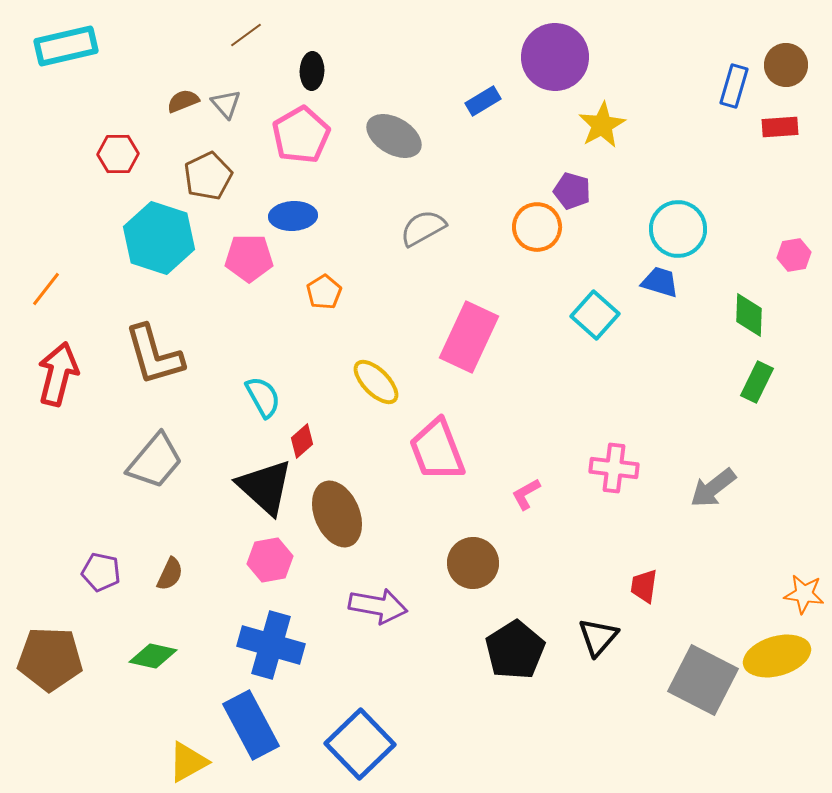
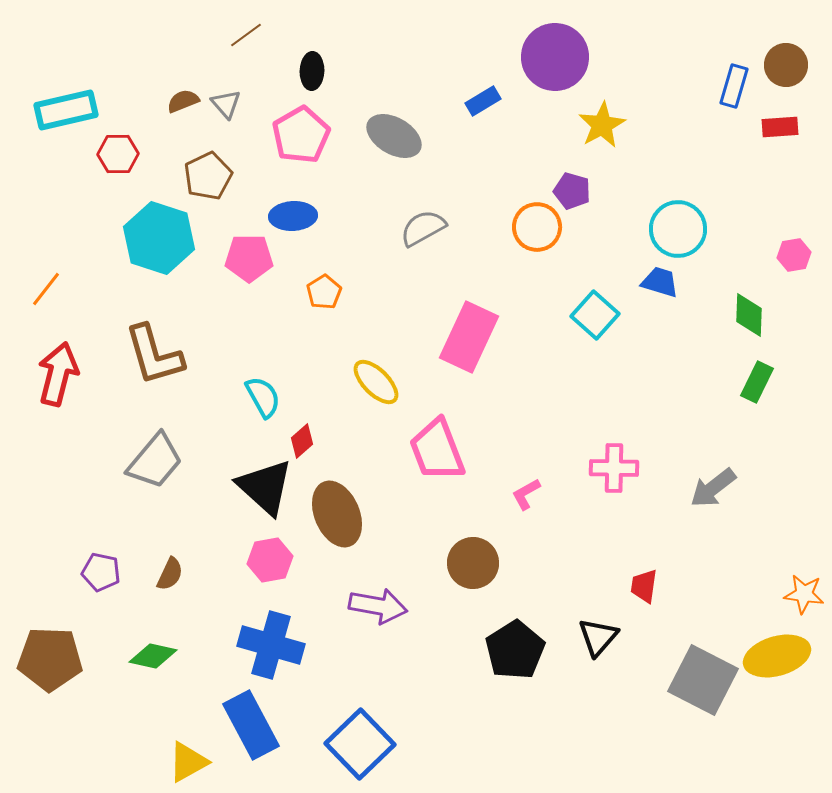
cyan rectangle at (66, 46): moved 64 px down
pink cross at (614, 468): rotated 6 degrees counterclockwise
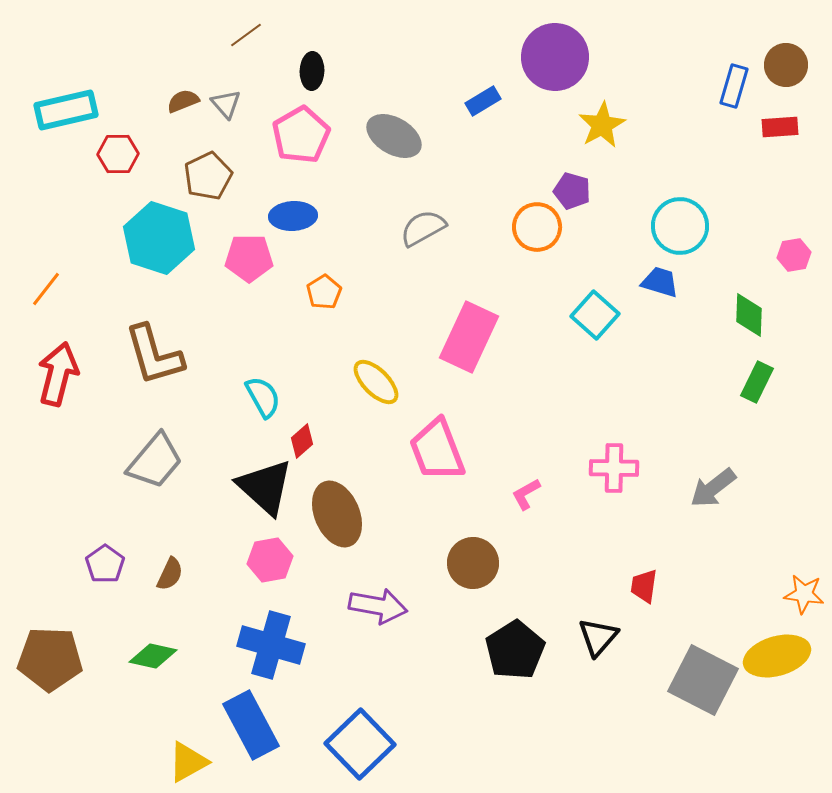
cyan circle at (678, 229): moved 2 px right, 3 px up
purple pentagon at (101, 572): moved 4 px right, 8 px up; rotated 24 degrees clockwise
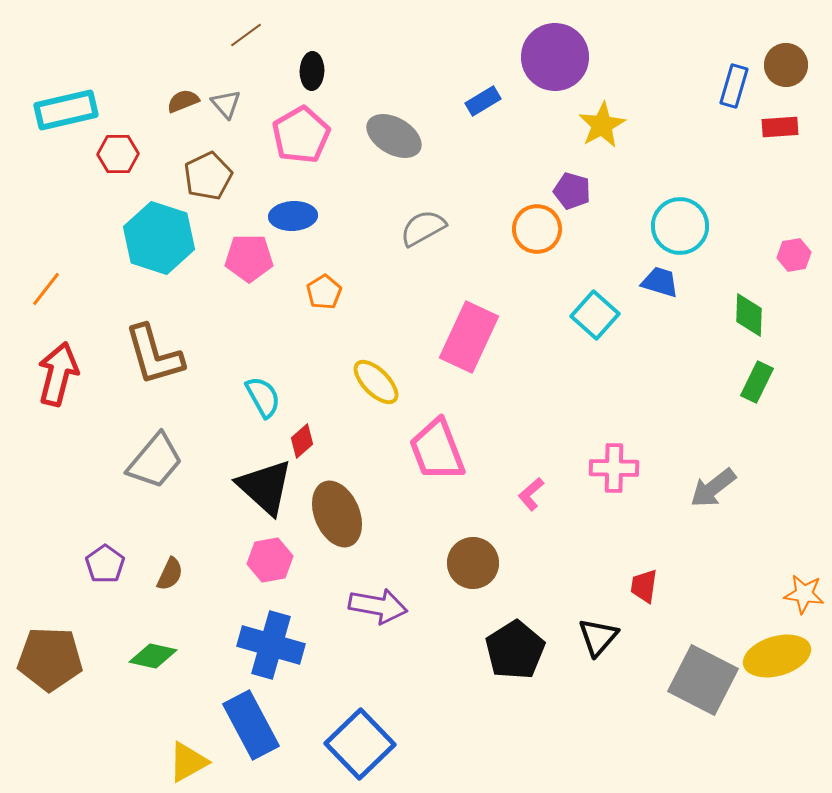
orange circle at (537, 227): moved 2 px down
pink L-shape at (526, 494): moved 5 px right; rotated 12 degrees counterclockwise
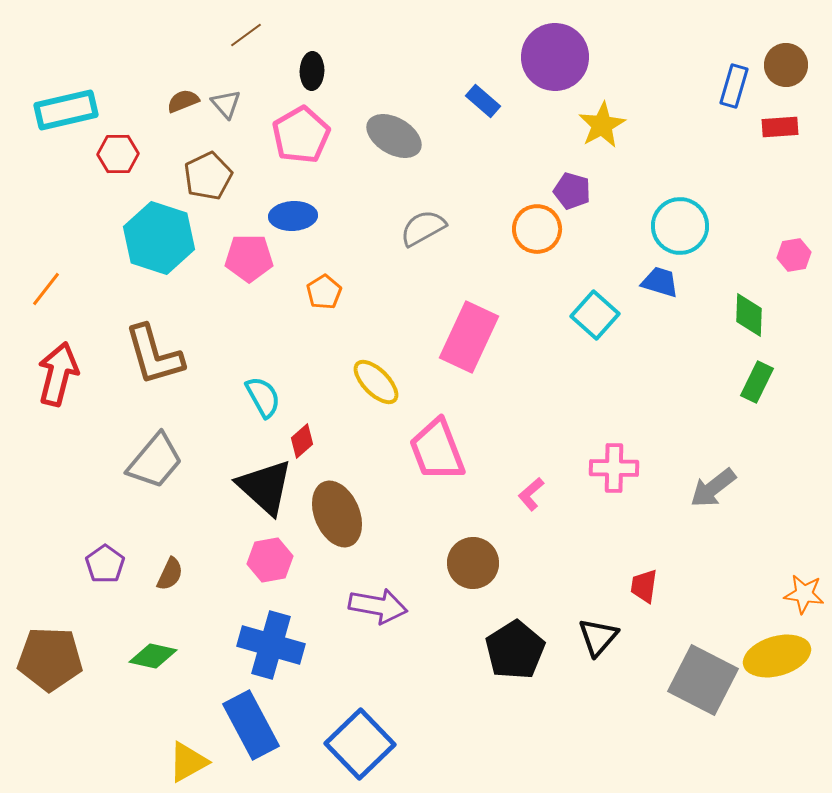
blue rectangle at (483, 101): rotated 72 degrees clockwise
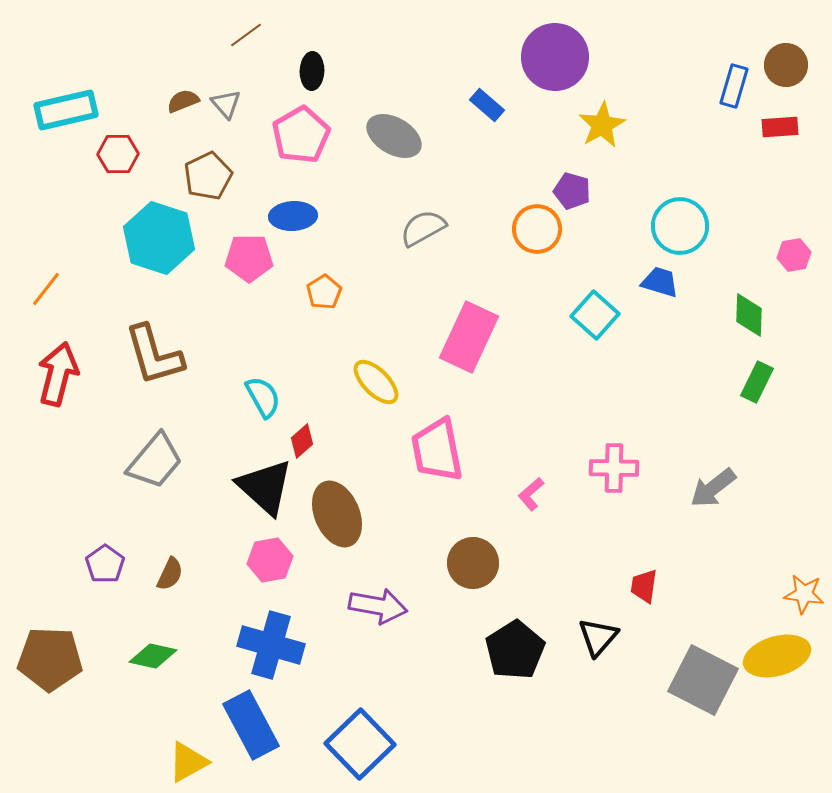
blue rectangle at (483, 101): moved 4 px right, 4 px down
pink trapezoid at (437, 450): rotated 10 degrees clockwise
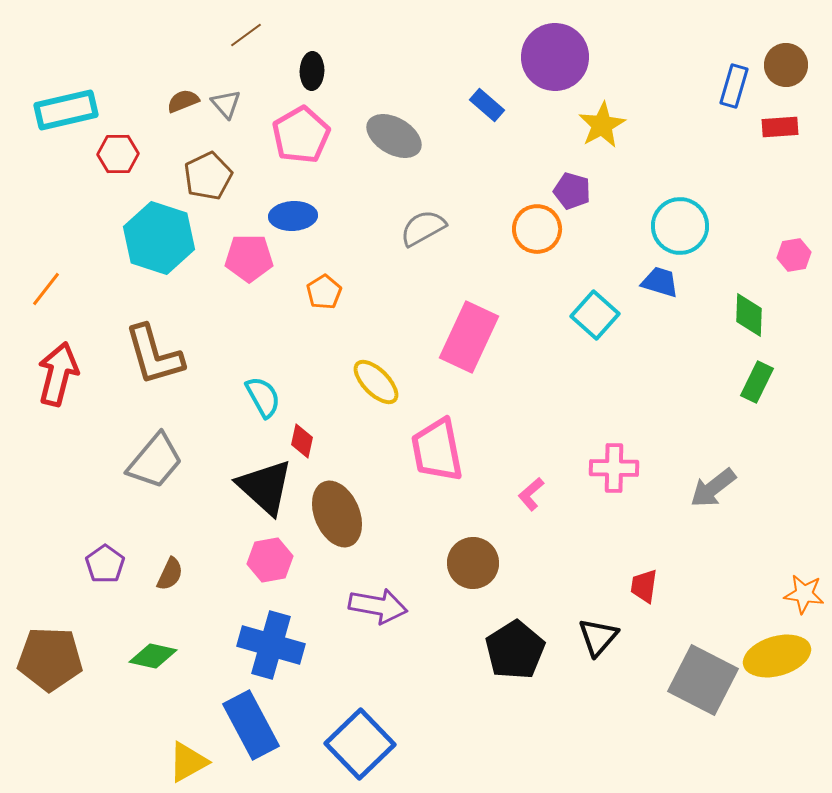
red diamond at (302, 441): rotated 36 degrees counterclockwise
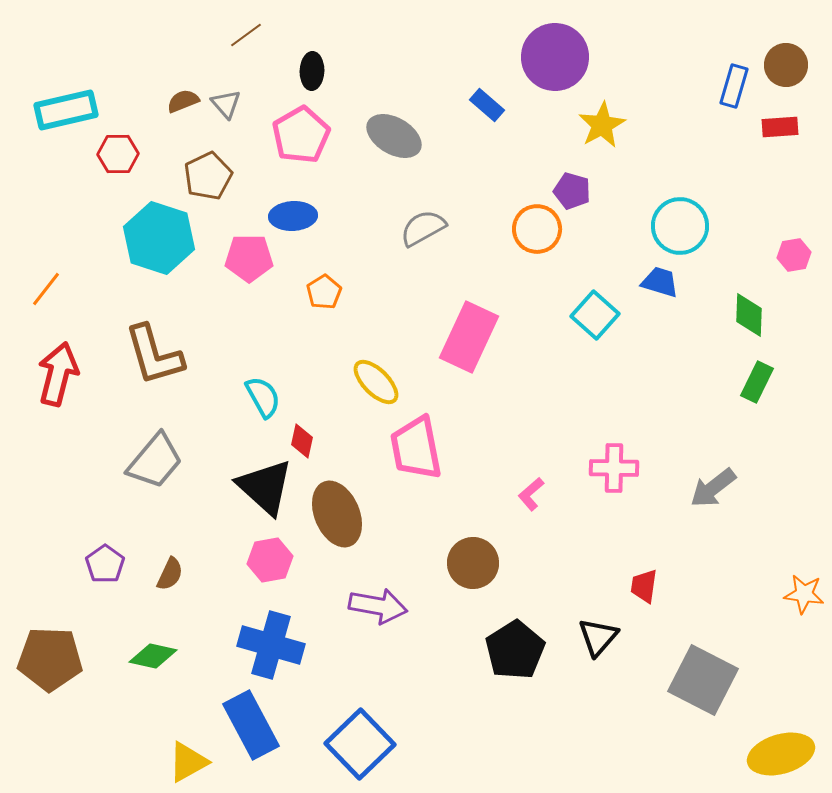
pink trapezoid at (437, 450): moved 21 px left, 2 px up
yellow ellipse at (777, 656): moved 4 px right, 98 px down
